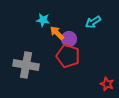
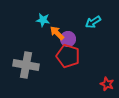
purple circle: moved 1 px left
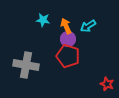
cyan arrow: moved 5 px left, 4 px down
orange arrow: moved 9 px right, 7 px up; rotated 21 degrees clockwise
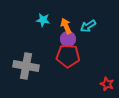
red pentagon: rotated 15 degrees counterclockwise
gray cross: moved 1 px down
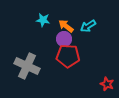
orange arrow: rotated 28 degrees counterclockwise
purple circle: moved 4 px left
gray cross: moved 1 px right; rotated 15 degrees clockwise
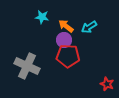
cyan star: moved 1 px left, 3 px up
cyan arrow: moved 1 px right, 1 px down
purple circle: moved 1 px down
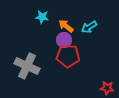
red star: moved 4 px down; rotated 16 degrees counterclockwise
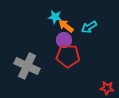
cyan star: moved 13 px right
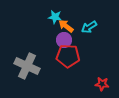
red star: moved 5 px left, 4 px up
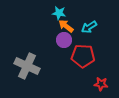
cyan star: moved 4 px right, 4 px up
red pentagon: moved 15 px right
red star: moved 1 px left
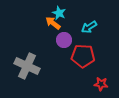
cyan star: rotated 16 degrees clockwise
orange arrow: moved 13 px left, 3 px up
